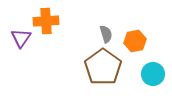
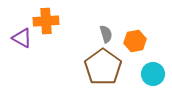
purple triangle: moved 1 px right; rotated 35 degrees counterclockwise
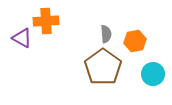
gray semicircle: rotated 12 degrees clockwise
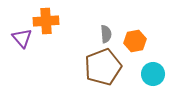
purple triangle: rotated 20 degrees clockwise
brown pentagon: rotated 15 degrees clockwise
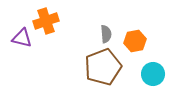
orange cross: rotated 15 degrees counterclockwise
purple triangle: rotated 35 degrees counterclockwise
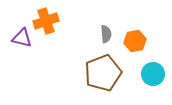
brown pentagon: moved 6 px down
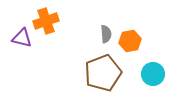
orange hexagon: moved 5 px left
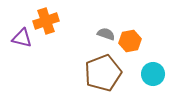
gray semicircle: rotated 66 degrees counterclockwise
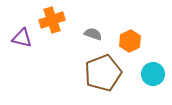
orange cross: moved 6 px right, 1 px up
gray semicircle: moved 13 px left
orange hexagon: rotated 15 degrees counterclockwise
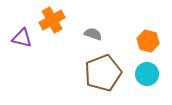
orange cross: rotated 10 degrees counterclockwise
orange hexagon: moved 18 px right; rotated 20 degrees counterclockwise
cyan circle: moved 6 px left
